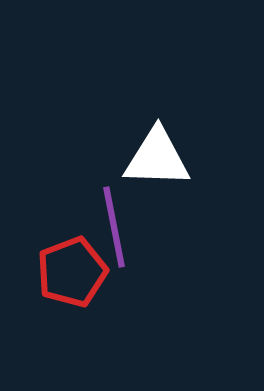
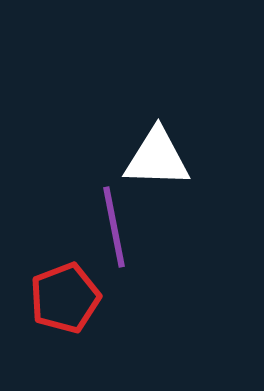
red pentagon: moved 7 px left, 26 px down
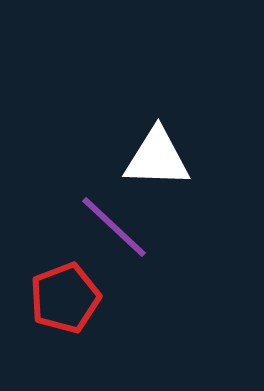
purple line: rotated 36 degrees counterclockwise
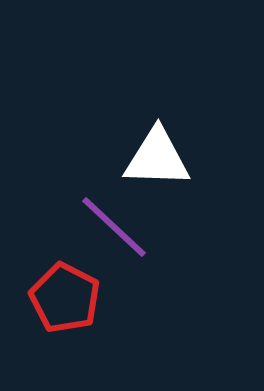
red pentagon: rotated 24 degrees counterclockwise
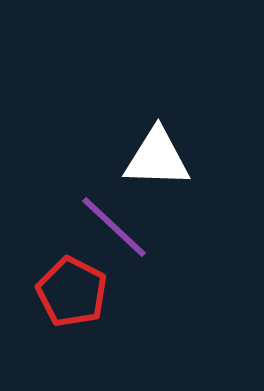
red pentagon: moved 7 px right, 6 px up
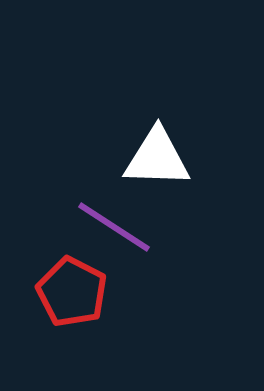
purple line: rotated 10 degrees counterclockwise
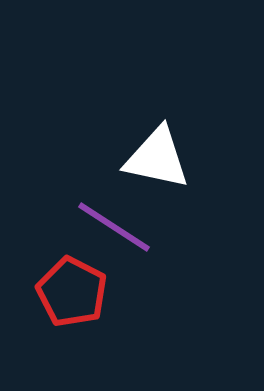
white triangle: rotated 10 degrees clockwise
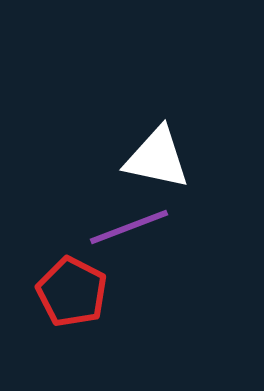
purple line: moved 15 px right; rotated 54 degrees counterclockwise
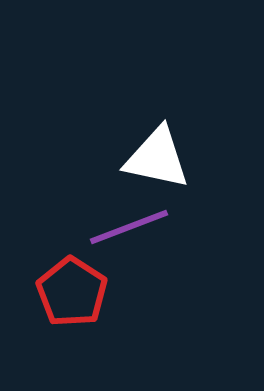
red pentagon: rotated 6 degrees clockwise
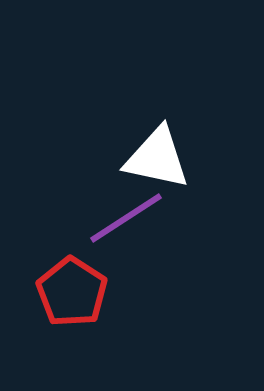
purple line: moved 3 px left, 9 px up; rotated 12 degrees counterclockwise
